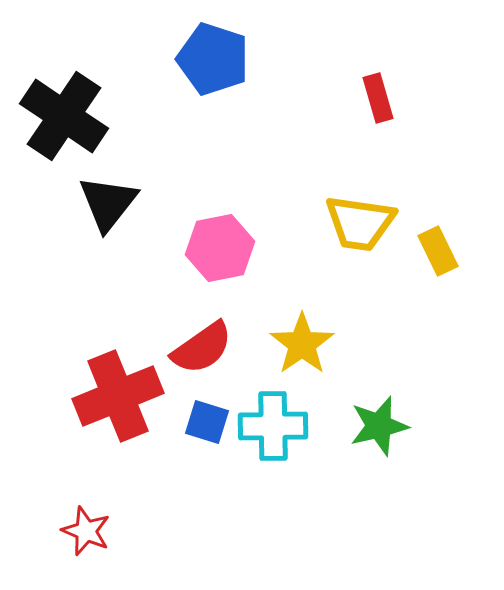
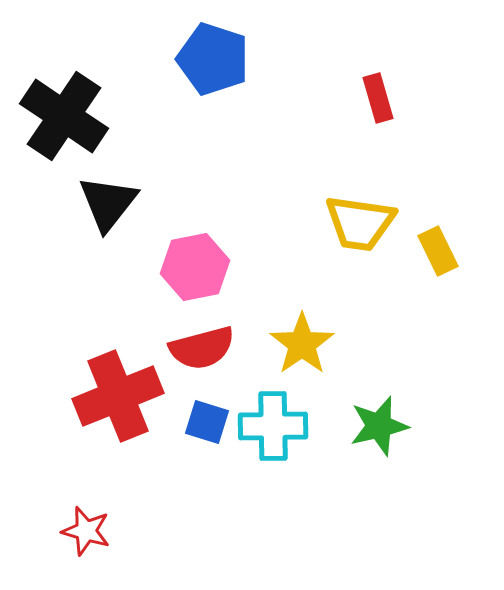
pink hexagon: moved 25 px left, 19 px down
red semicircle: rotated 20 degrees clockwise
red star: rotated 6 degrees counterclockwise
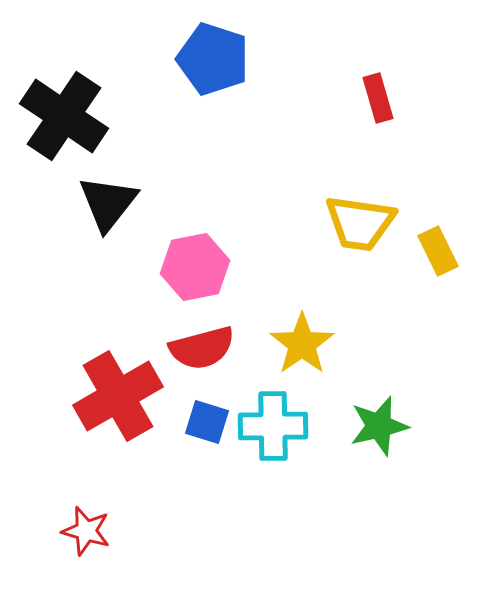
red cross: rotated 8 degrees counterclockwise
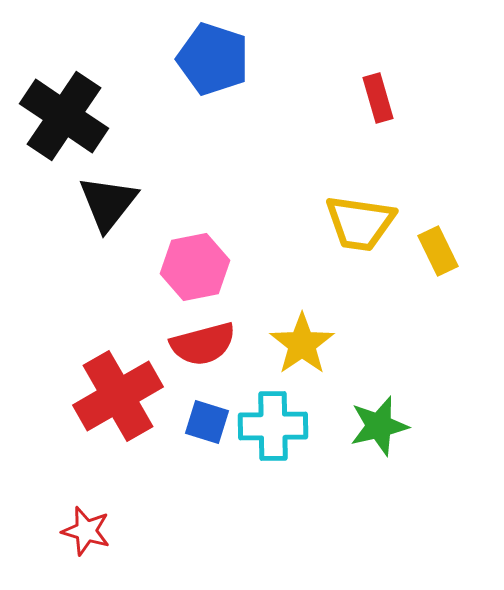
red semicircle: moved 1 px right, 4 px up
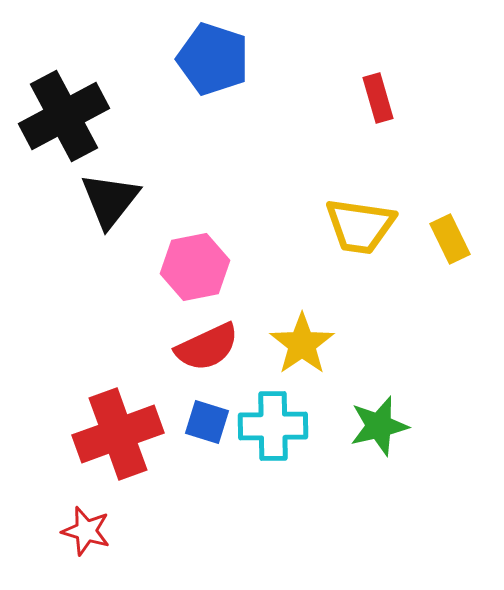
black cross: rotated 28 degrees clockwise
black triangle: moved 2 px right, 3 px up
yellow trapezoid: moved 3 px down
yellow rectangle: moved 12 px right, 12 px up
red semicircle: moved 4 px right, 3 px down; rotated 10 degrees counterclockwise
red cross: moved 38 px down; rotated 10 degrees clockwise
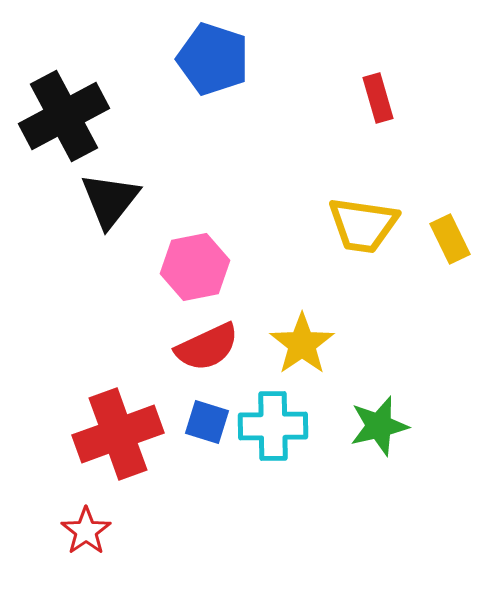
yellow trapezoid: moved 3 px right, 1 px up
red star: rotated 21 degrees clockwise
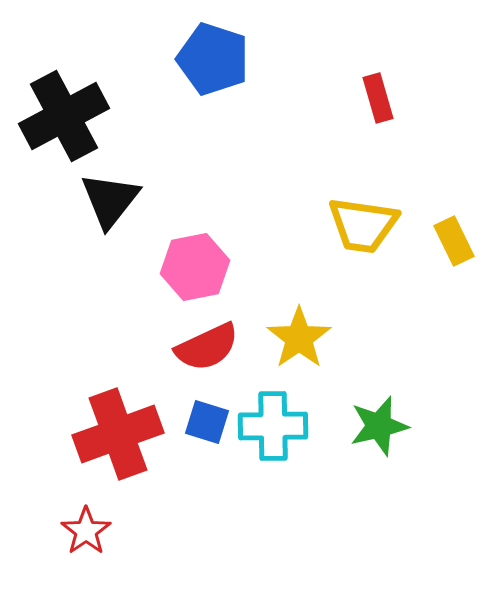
yellow rectangle: moved 4 px right, 2 px down
yellow star: moved 3 px left, 6 px up
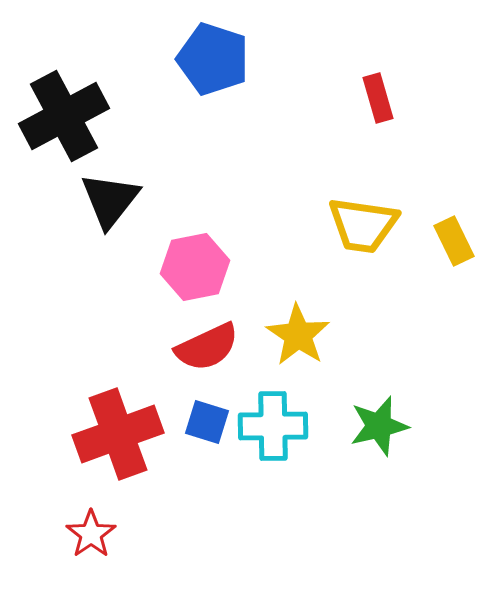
yellow star: moved 1 px left, 3 px up; rotated 4 degrees counterclockwise
red star: moved 5 px right, 3 px down
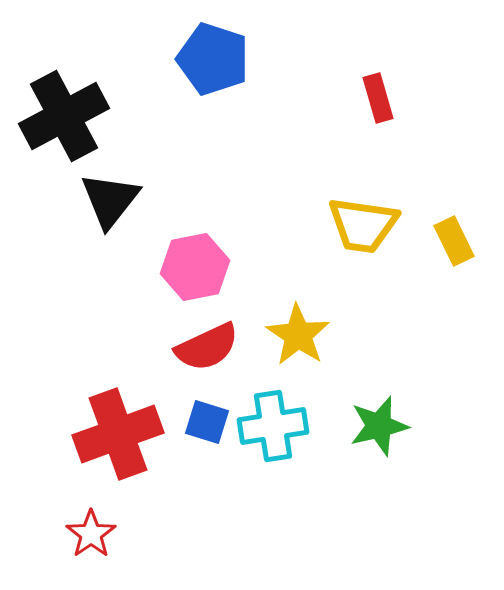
cyan cross: rotated 8 degrees counterclockwise
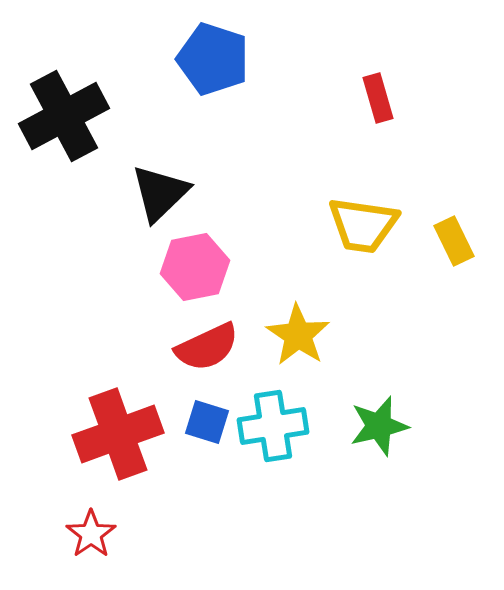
black triangle: moved 50 px right, 7 px up; rotated 8 degrees clockwise
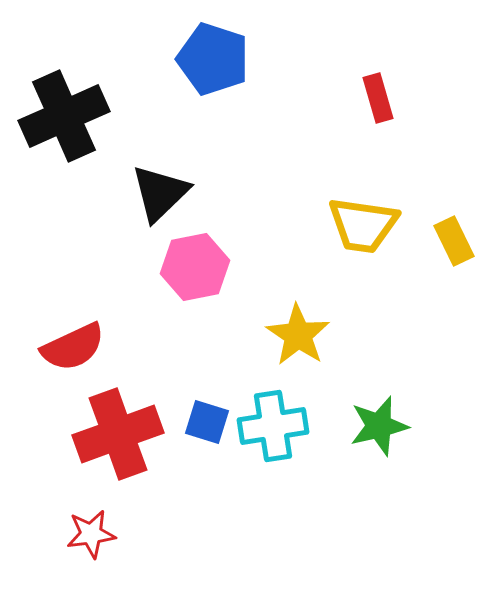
black cross: rotated 4 degrees clockwise
red semicircle: moved 134 px left
red star: rotated 27 degrees clockwise
